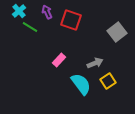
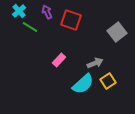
cyan semicircle: moved 2 px right; rotated 85 degrees clockwise
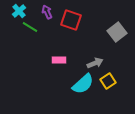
pink rectangle: rotated 48 degrees clockwise
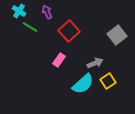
cyan cross: rotated 16 degrees counterclockwise
red square: moved 2 px left, 11 px down; rotated 30 degrees clockwise
gray square: moved 3 px down
pink rectangle: rotated 56 degrees counterclockwise
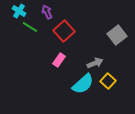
red square: moved 5 px left
yellow square: rotated 14 degrees counterclockwise
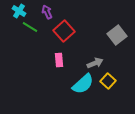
pink rectangle: rotated 40 degrees counterclockwise
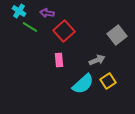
purple arrow: moved 1 px down; rotated 56 degrees counterclockwise
gray arrow: moved 2 px right, 3 px up
yellow square: rotated 14 degrees clockwise
